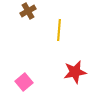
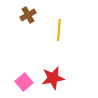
brown cross: moved 4 px down
red star: moved 22 px left, 6 px down
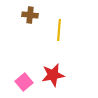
brown cross: moved 2 px right; rotated 35 degrees clockwise
red star: moved 3 px up
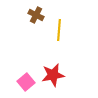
brown cross: moved 6 px right; rotated 21 degrees clockwise
pink square: moved 2 px right
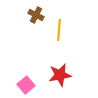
red star: moved 7 px right
pink square: moved 3 px down
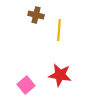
brown cross: rotated 14 degrees counterclockwise
red star: rotated 20 degrees clockwise
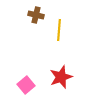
red star: moved 1 px right, 2 px down; rotated 30 degrees counterclockwise
